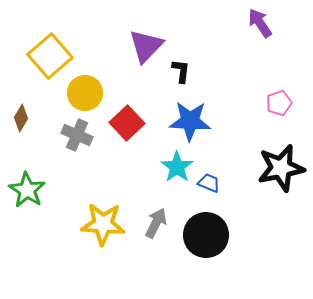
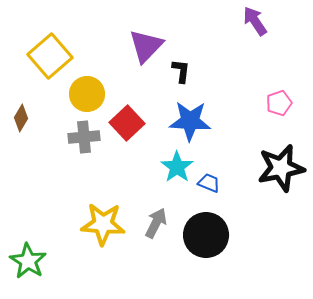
purple arrow: moved 5 px left, 2 px up
yellow circle: moved 2 px right, 1 px down
gray cross: moved 7 px right, 2 px down; rotated 28 degrees counterclockwise
green star: moved 1 px right, 71 px down
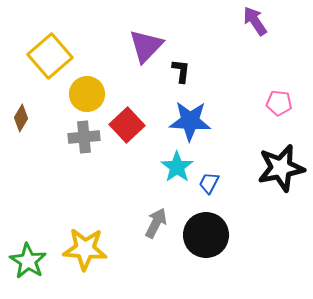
pink pentagon: rotated 25 degrees clockwise
red square: moved 2 px down
blue trapezoid: rotated 85 degrees counterclockwise
yellow star: moved 18 px left, 25 px down
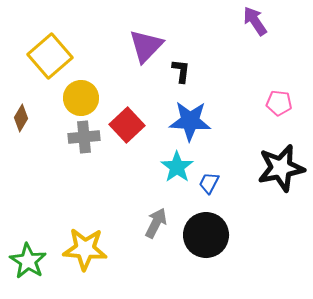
yellow circle: moved 6 px left, 4 px down
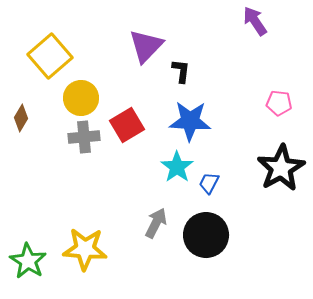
red square: rotated 12 degrees clockwise
black star: rotated 18 degrees counterclockwise
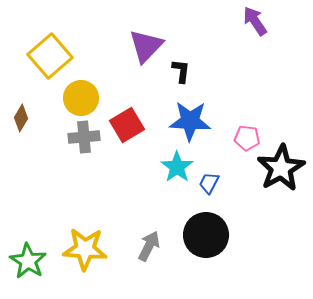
pink pentagon: moved 32 px left, 35 px down
gray arrow: moved 7 px left, 23 px down
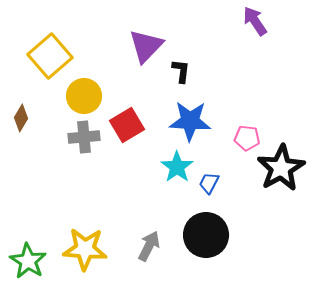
yellow circle: moved 3 px right, 2 px up
